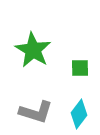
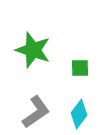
green star: rotated 12 degrees counterclockwise
gray L-shape: rotated 52 degrees counterclockwise
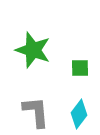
gray L-shape: rotated 60 degrees counterclockwise
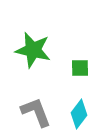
green star: rotated 6 degrees counterclockwise
gray L-shape: rotated 16 degrees counterclockwise
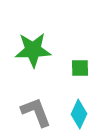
green star: rotated 15 degrees counterclockwise
cyan diamond: rotated 12 degrees counterclockwise
